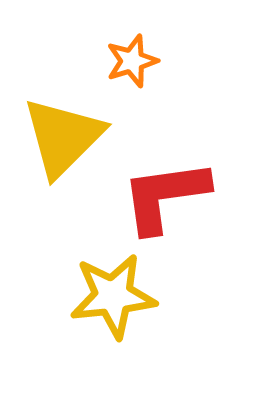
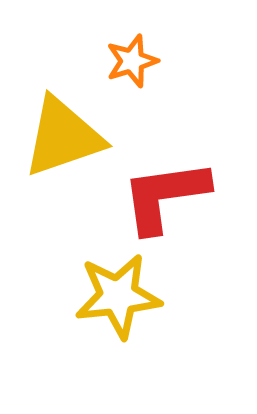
yellow triangle: rotated 26 degrees clockwise
yellow star: moved 5 px right
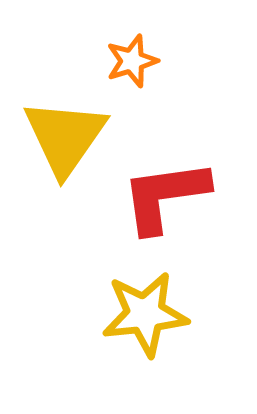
yellow triangle: moved 2 px right; rotated 36 degrees counterclockwise
yellow star: moved 27 px right, 18 px down
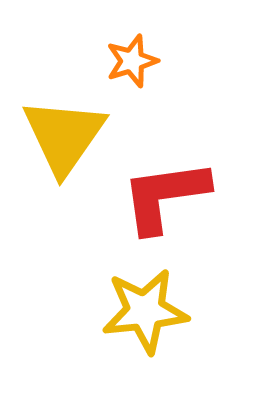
yellow triangle: moved 1 px left, 1 px up
yellow star: moved 3 px up
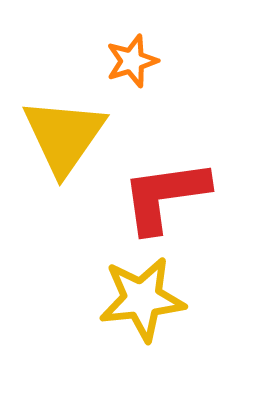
yellow star: moved 3 px left, 12 px up
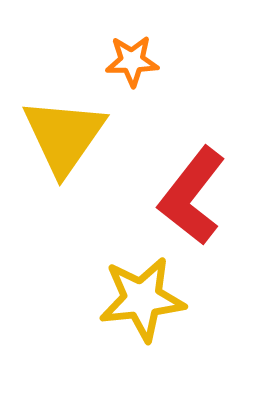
orange star: rotated 16 degrees clockwise
red L-shape: moved 27 px right; rotated 44 degrees counterclockwise
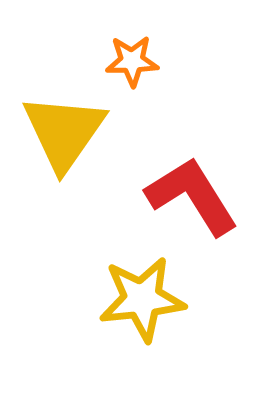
yellow triangle: moved 4 px up
red L-shape: rotated 110 degrees clockwise
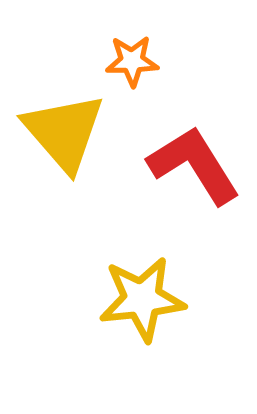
yellow triangle: rotated 16 degrees counterclockwise
red L-shape: moved 2 px right, 31 px up
